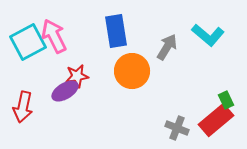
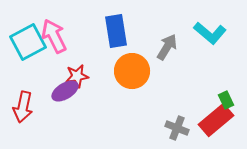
cyan L-shape: moved 2 px right, 2 px up
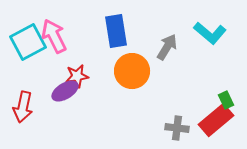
gray cross: rotated 15 degrees counterclockwise
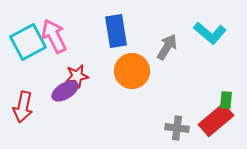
green rectangle: rotated 30 degrees clockwise
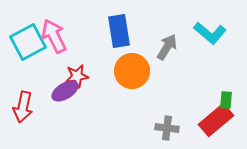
blue rectangle: moved 3 px right
gray cross: moved 10 px left
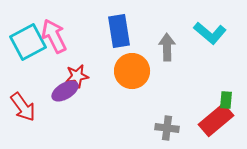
gray arrow: rotated 32 degrees counterclockwise
red arrow: rotated 48 degrees counterclockwise
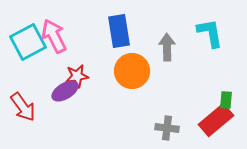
cyan L-shape: rotated 140 degrees counterclockwise
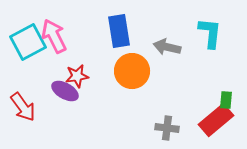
cyan L-shape: rotated 16 degrees clockwise
gray arrow: rotated 76 degrees counterclockwise
purple ellipse: rotated 60 degrees clockwise
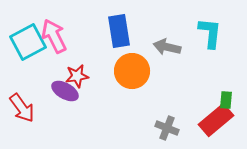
red arrow: moved 1 px left, 1 px down
gray cross: rotated 15 degrees clockwise
